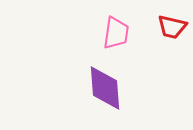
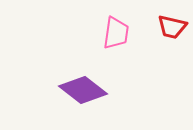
purple diamond: moved 22 px left, 2 px down; rotated 48 degrees counterclockwise
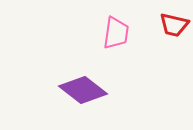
red trapezoid: moved 2 px right, 2 px up
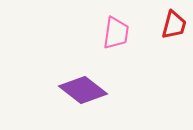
red trapezoid: rotated 88 degrees counterclockwise
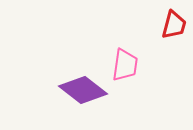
pink trapezoid: moved 9 px right, 32 px down
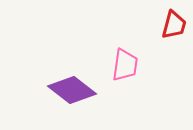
purple diamond: moved 11 px left
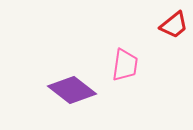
red trapezoid: rotated 36 degrees clockwise
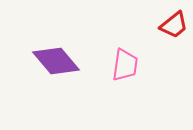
purple diamond: moved 16 px left, 29 px up; rotated 12 degrees clockwise
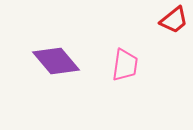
red trapezoid: moved 5 px up
